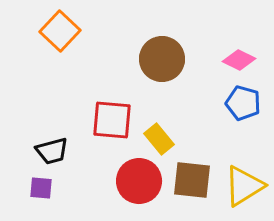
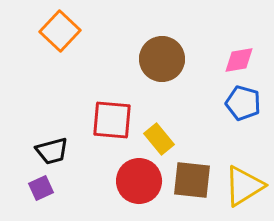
pink diamond: rotated 36 degrees counterclockwise
purple square: rotated 30 degrees counterclockwise
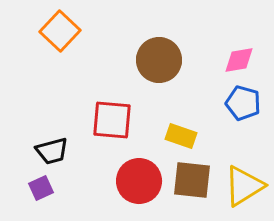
brown circle: moved 3 px left, 1 px down
yellow rectangle: moved 22 px right, 3 px up; rotated 32 degrees counterclockwise
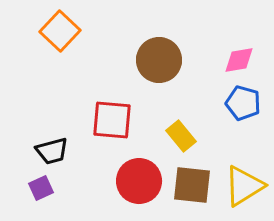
yellow rectangle: rotated 32 degrees clockwise
brown square: moved 5 px down
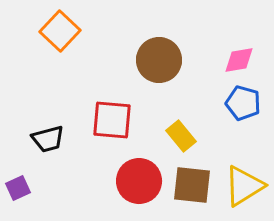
black trapezoid: moved 4 px left, 12 px up
purple square: moved 23 px left
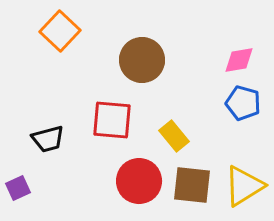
brown circle: moved 17 px left
yellow rectangle: moved 7 px left
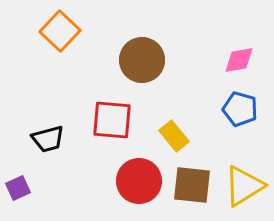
blue pentagon: moved 3 px left, 6 px down
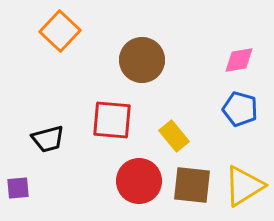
purple square: rotated 20 degrees clockwise
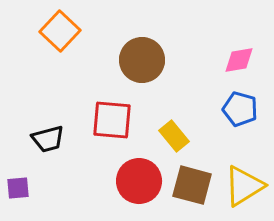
brown square: rotated 9 degrees clockwise
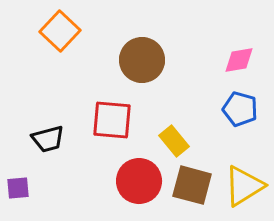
yellow rectangle: moved 5 px down
